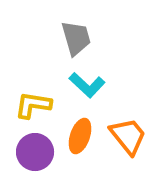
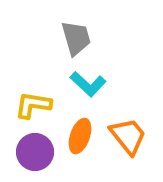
cyan L-shape: moved 1 px right, 1 px up
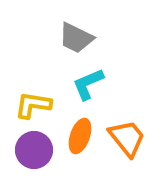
gray trapezoid: rotated 132 degrees clockwise
cyan L-shape: rotated 114 degrees clockwise
orange trapezoid: moved 1 px left, 2 px down
purple circle: moved 1 px left, 2 px up
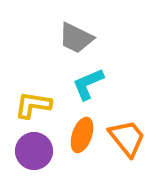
orange ellipse: moved 2 px right, 1 px up
purple circle: moved 1 px down
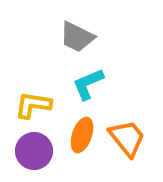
gray trapezoid: moved 1 px right, 1 px up
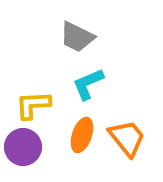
yellow L-shape: rotated 12 degrees counterclockwise
purple circle: moved 11 px left, 4 px up
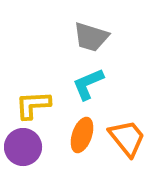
gray trapezoid: moved 14 px right; rotated 9 degrees counterclockwise
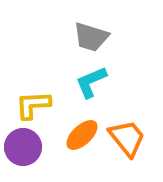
cyan L-shape: moved 3 px right, 2 px up
orange ellipse: rotated 28 degrees clockwise
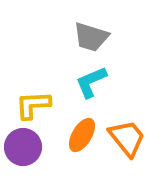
orange ellipse: rotated 16 degrees counterclockwise
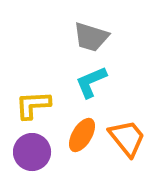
purple circle: moved 9 px right, 5 px down
